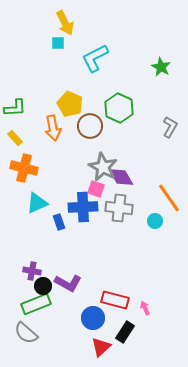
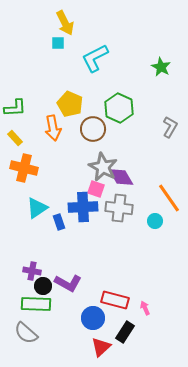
brown circle: moved 3 px right, 3 px down
cyan triangle: moved 5 px down; rotated 10 degrees counterclockwise
green rectangle: rotated 24 degrees clockwise
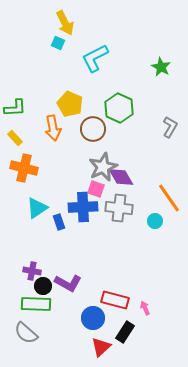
cyan square: rotated 24 degrees clockwise
gray star: rotated 20 degrees clockwise
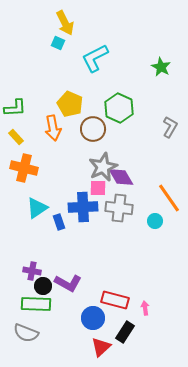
yellow rectangle: moved 1 px right, 1 px up
pink square: moved 2 px right, 1 px up; rotated 18 degrees counterclockwise
pink arrow: rotated 16 degrees clockwise
gray semicircle: rotated 20 degrees counterclockwise
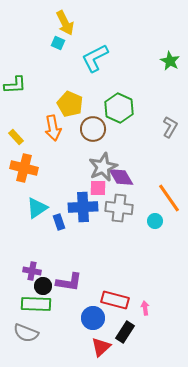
green star: moved 9 px right, 6 px up
green L-shape: moved 23 px up
purple L-shape: moved 1 px right, 1 px up; rotated 20 degrees counterclockwise
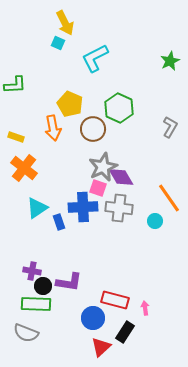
green star: rotated 18 degrees clockwise
yellow rectangle: rotated 28 degrees counterclockwise
orange cross: rotated 24 degrees clockwise
pink square: rotated 18 degrees clockwise
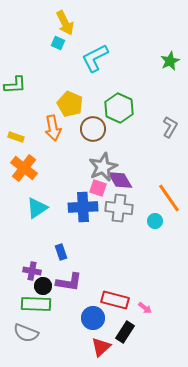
purple diamond: moved 1 px left, 3 px down
blue rectangle: moved 2 px right, 30 px down
pink arrow: rotated 136 degrees clockwise
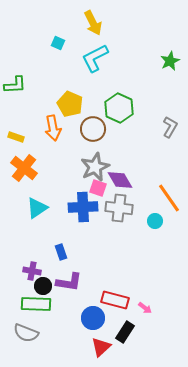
yellow arrow: moved 28 px right
gray star: moved 8 px left
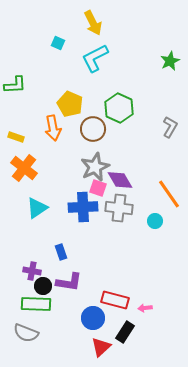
orange line: moved 4 px up
pink arrow: rotated 136 degrees clockwise
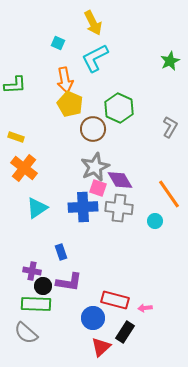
orange arrow: moved 12 px right, 48 px up
gray semicircle: rotated 20 degrees clockwise
